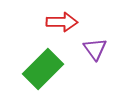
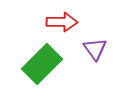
green rectangle: moved 1 px left, 5 px up
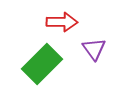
purple triangle: moved 1 px left
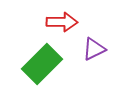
purple triangle: rotated 40 degrees clockwise
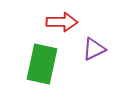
green rectangle: rotated 33 degrees counterclockwise
